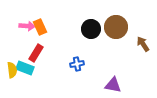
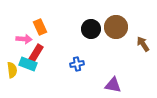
pink arrow: moved 3 px left, 13 px down
cyan rectangle: moved 3 px right, 4 px up
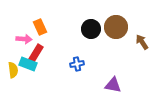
brown arrow: moved 1 px left, 2 px up
yellow semicircle: moved 1 px right
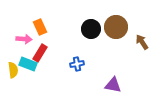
red rectangle: moved 4 px right
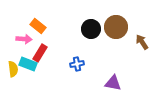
orange rectangle: moved 2 px left, 1 px up; rotated 28 degrees counterclockwise
yellow semicircle: moved 1 px up
purple triangle: moved 2 px up
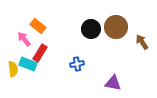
pink arrow: rotated 133 degrees counterclockwise
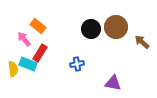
brown arrow: rotated 14 degrees counterclockwise
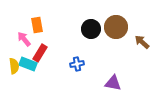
orange rectangle: moved 1 px left, 1 px up; rotated 42 degrees clockwise
yellow semicircle: moved 1 px right, 3 px up
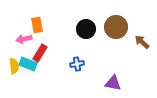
black circle: moved 5 px left
pink arrow: rotated 63 degrees counterclockwise
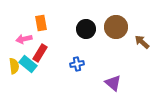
orange rectangle: moved 4 px right, 2 px up
cyan rectangle: rotated 18 degrees clockwise
purple triangle: rotated 30 degrees clockwise
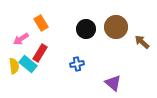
orange rectangle: rotated 21 degrees counterclockwise
pink arrow: moved 3 px left; rotated 21 degrees counterclockwise
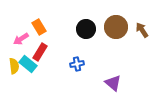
orange rectangle: moved 2 px left, 4 px down
brown arrow: moved 12 px up; rotated 14 degrees clockwise
red rectangle: moved 1 px up
